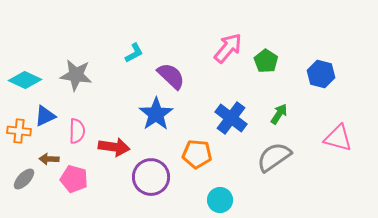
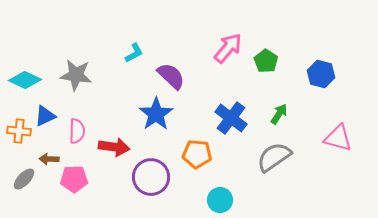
pink pentagon: rotated 16 degrees counterclockwise
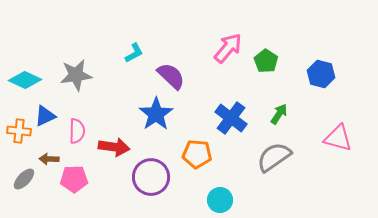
gray star: rotated 16 degrees counterclockwise
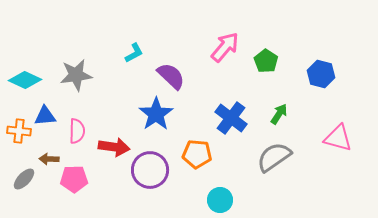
pink arrow: moved 3 px left, 1 px up
blue triangle: rotated 20 degrees clockwise
purple circle: moved 1 px left, 7 px up
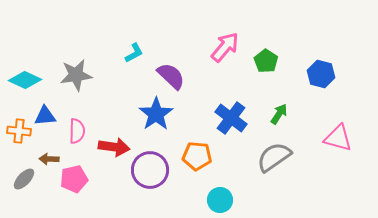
orange pentagon: moved 2 px down
pink pentagon: rotated 12 degrees counterclockwise
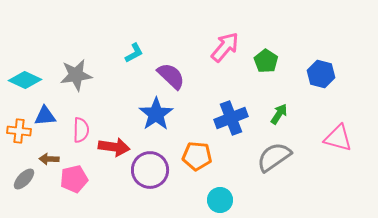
blue cross: rotated 32 degrees clockwise
pink semicircle: moved 4 px right, 1 px up
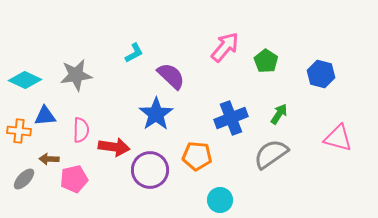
gray semicircle: moved 3 px left, 3 px up
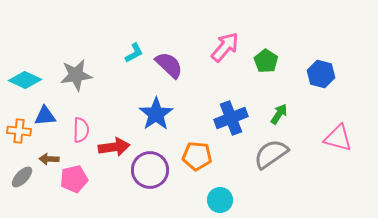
purple semicircle: moved 2 px left, 11 px up
red arrow: rotated 16 degrees counterclockwise
gray ellipse: moved 2 px left, 2 px up
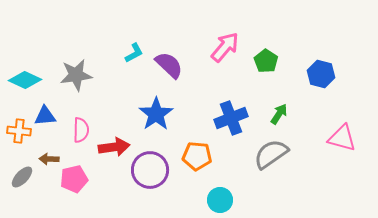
pink triangle: moved 4 px right
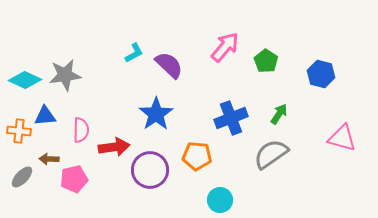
gray star: moved 11 px left
